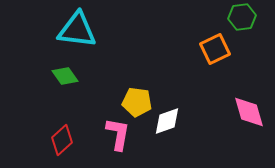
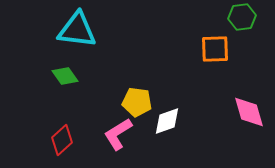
orange square: rotated 24 degrees clockwise
pink L-shape: rotated 132 degrees counterclockwise
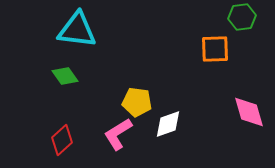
white diamond: moved 1 px right, 3 px down
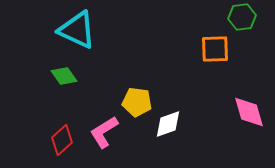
cyan triangle: rotated 18 degrees clockwise
green diamond: moved 1 px left
pink L-shape: moved 14 px left, 2 px up
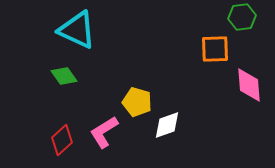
yellow pentagon: rotated 8 degrees clockwise
pink diamond: moved 27 px up; rotated 12 degrees clockwise
white diamond: moved 1 px left, 1 px down
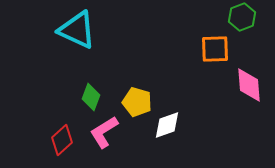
green hexagon: rotated 12 degrees counterclockwise
green diamond: moved 27 px right, 21 px down; rotated 56 degrees clockwise
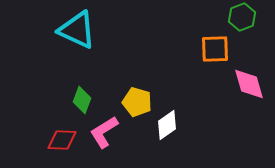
pink diamond: moved 1 px up; rotated 12 degrees counterclockwise
green diamond: moved 9 px left, 3 px down
white diamond: rotated 16 degrees counterclockwise
red diamond: rotated 44 degrees clockwise
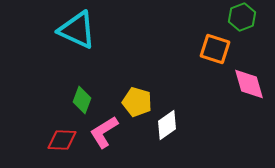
orange square: rotated 20 degrees clockwise
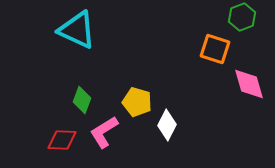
white diamond: rotated 28 degrees counterclockwise
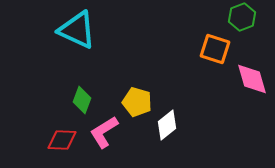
pink diamond: moved 3 px right, 5 px up
white diamond: rotated 24 degrees clockwise
